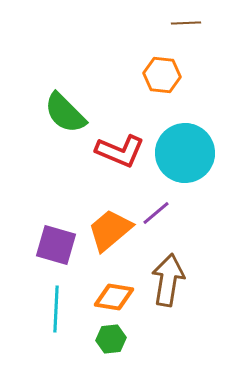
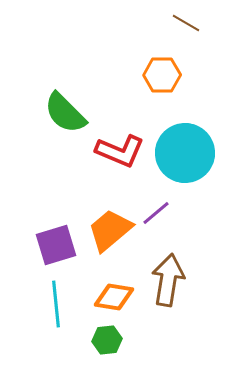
brown line: rotated 32 degrees clockwise
orange hexagon: rotated 6 degrees counterclockwise
purple square: rotated 33 degrees counterclockwise
cyan line: moved 5 px up; rotated 9 degrees counterclockwise
green hexagon: moved 4 px left, 1 px down
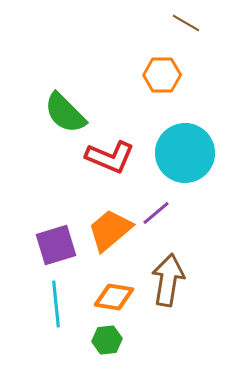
red L-shape: moved 10 px left, 6 px down
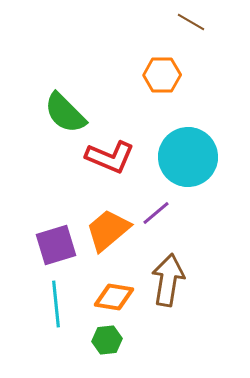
brown line: moved 5 px right, 1 px up
cyan circle: moved 3 px right, 4 px down
orange trapezoid: moved 2 px left
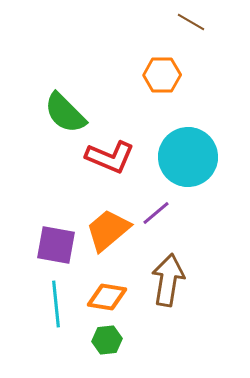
purple square: rotated 27 degrees clockwise
orange diamond: moved 7 px left
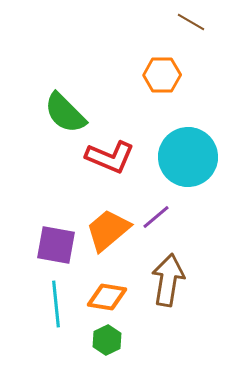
purple line: moved 4 px down
green hexagon: rotated 20 degrees counterclockwise
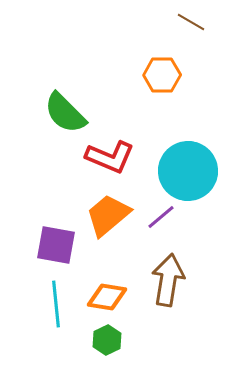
cyan circle: moved 14 px down
purple line: moved 5 px right
orange trapezoid: moved 15 px up
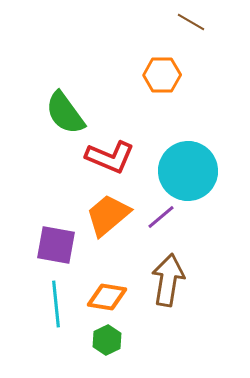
green semicircle: rotated 9 degrees clockwise
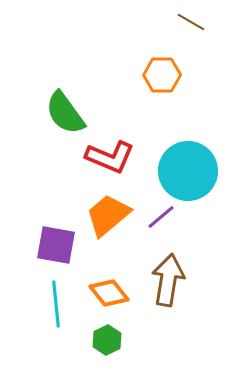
orange diamond: moved 2 px right, 4 px up; rotated 42 degrees clockwise
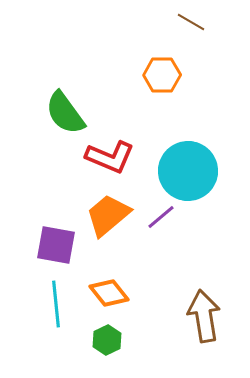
brown arrow: moved 36 px right, 36 px down; rotated 18 degrees counterclockwise
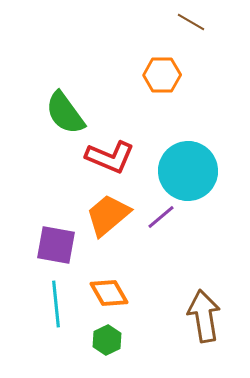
orange diamond: rotated 9 degrees clockwise
